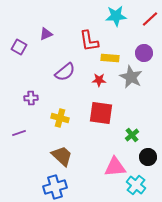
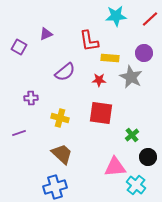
brown trapezoid: moved 2 px up
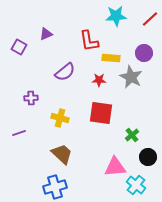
yellow rectangle: moved 1 px right
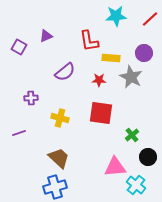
purple triangle: moved 2 px down
brown trapezoid: moved 3 px left, 4 px down
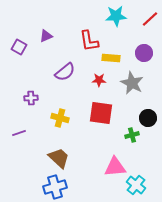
gray star: moved 1 px right, 6 px down
green cross: rotated 24 degrees clockwise
black circle: moved 39 px up
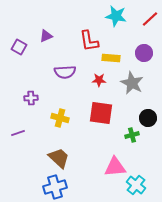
cyan star: rotated 15 degrees clockwise
purple semicircle: rotated 35 degrees clockwise
purple line: moved 1 px left
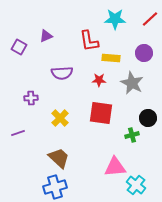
cyan star: moved 1 px left, 3 px down; rotated 10 degrees counterclockwise
purple semicircle: moved 3 px left, 1 px down
yellow cross: rotated 30 degrees clockwise
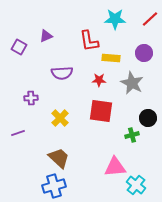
red square: moved 2 px up
blue cross: moved 1 px left, 1 px up
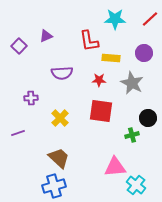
purple square: moved 1 px up; rotated 14 degrees clockwise
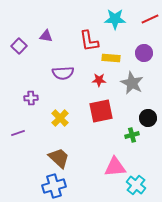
red line: rotated 18 degrees clockwise
purple triangle: rotated 32 degrees clockwise
purple semicircle: moved 1 px right
red square: rotated 20 degrees counterclockwise
